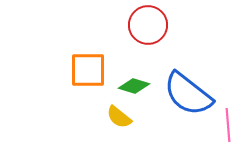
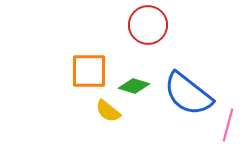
orange square: moved 1 px right, 1 px down
yellow semicircle: moved 11 px left, 6 px up
pink line: rotated 20 degrees clockwise
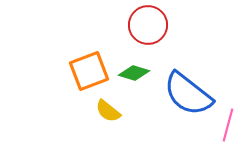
orange square: rotated 21 degrees counterclockwise
green diamond: moved 13 px up
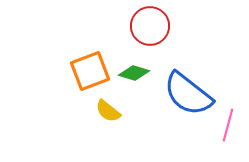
red circle: moved 2 px right, 1 px down
orange square: moved 1 px right
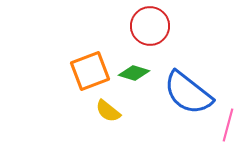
blue semicircle: moved 1 px up
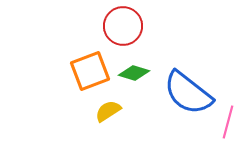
red circle: moved 27 px left
yellow semicircle: rotated 108 degrees clockwise
pink line: moved 3 px up
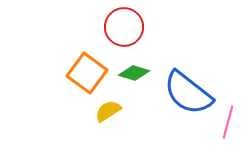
red circle: moved 1 px right, 1 px down
orange square: moved 3 px left, 2 px down; rotated 33 degrees counterclockwise
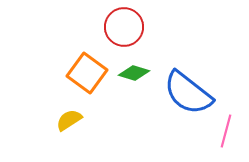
yellow semicircle: moved 39 px left, 9 px down
pink line: moved 2 px left, 9 px down
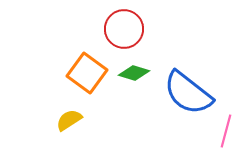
red circle: moved 2 px down
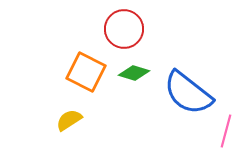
orange square: moved 1 px left, 1 px up; rotated 9 degrees counterclockwise
